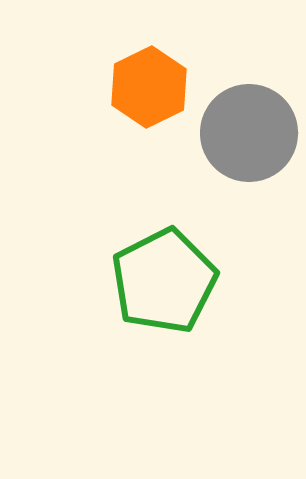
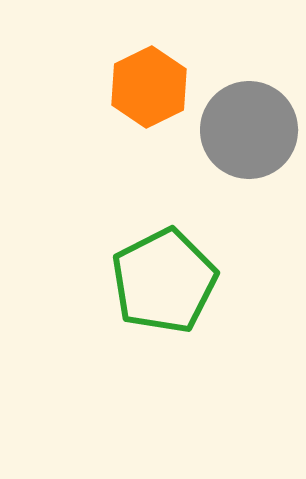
gray circle: moved 3 px up
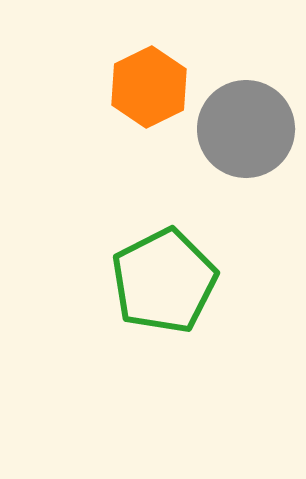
gray circle: moved 3 px left, 1 px up
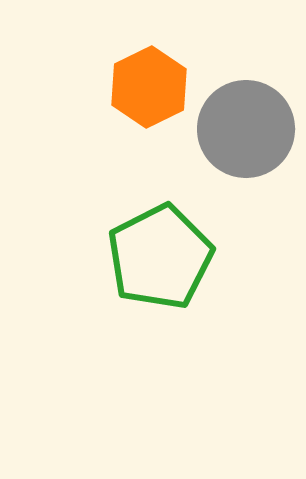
green pentagon: moved 4 px left, 24 px up
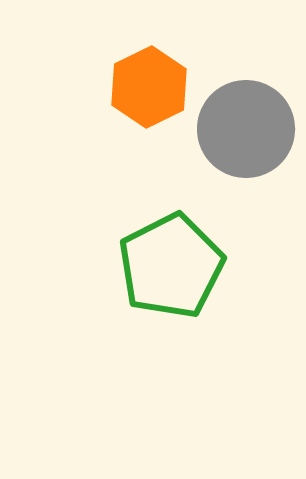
green pentagon: moved 11 px right, 9 px down
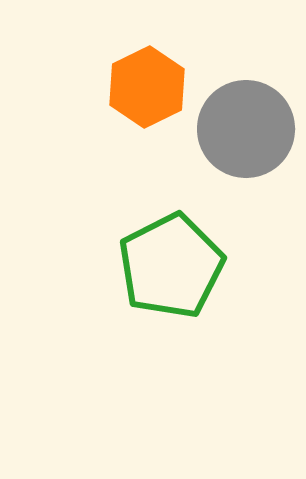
orange hexagon: moved 2 px left
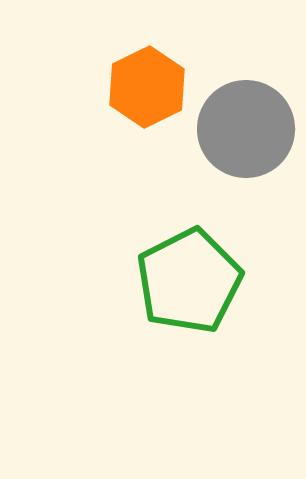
green pentagon: moved 18 px right, 15 px down
